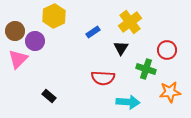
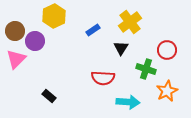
blue rectangle: moved 2 px up
pink triangle: moved 2 px left
orange star: moved 3 px left, 1 px up; rotated 20 degrees counterclockwise
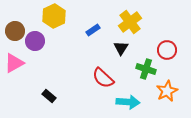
pink triangle: moved 2 px left, 4 px down; rotated 15 degrees clockwise
red semicircle: rotated 40 degrees clockwise
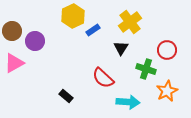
yellow hexagon: moved 19 px right
brown circle: moved 3 px left
black rectangle: moved 17 px right
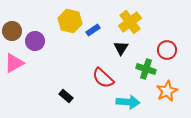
yellow hexagon: moved 3 px left, 5 px down; rotated 20 degrees counterclockwise
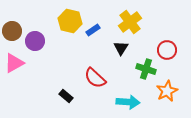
red semicircle: moved 8 px left
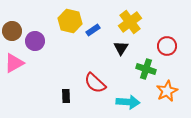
red circle: moved 4 px up
red semicircle: moved 5 px down
black rectangle: rotated 48 degrees clockwise
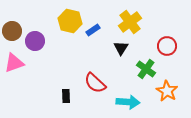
pink triangle: rotated 10 degrees clockwise
green cross: rotated 18 degrees clockwise
orange star: rotated 15 degrees counterclockwise
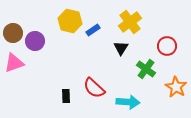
brown circle: moved 1 px right, 2 px down
red semicircle: moved 1 px left, 5 px down
orange star: moved 9 px right, 4 px up
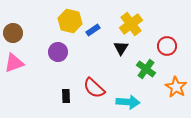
yellow cross: moved 1 px right, 2 px down
purple circle: moved 23 px right, 11 px down
